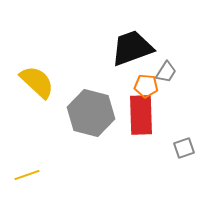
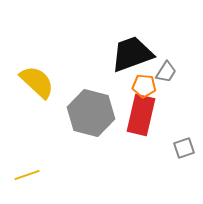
black trapezoid: moved 6 px down
orange pentagon: moved 2 px left
red rectangle: rotated 15 degrees clockwise
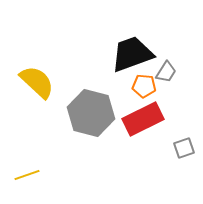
red rectangle: moved 2 px right, 4 px down; rotated 51 degrees clockwise
